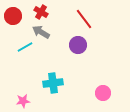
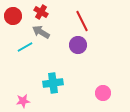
red line: moved 2 px left, 2 px down; rotated 10 degrees clockwise
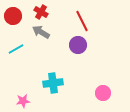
cyan line: moved 9 px left, 2 px down
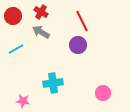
pink star: rotated 16 degrees clockwise
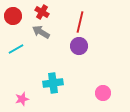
red cross: moved 1 px right
red line: moved 2 px left, 1 px down; rotated 40 degrees clockwise
purple circle: moved 1 px right, 1 px down
pink star: moved 1 px left, 2 px up; rotated 24 degrees counterclockwise
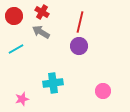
red circle: moved 1 px right
pink circle: moved 2 px up
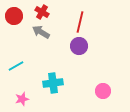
cyan line: moved 17 px down
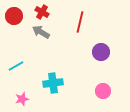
purple circle: moved 22 px right, 6 px down
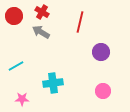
pink star: rotated 16 degrees clockwise
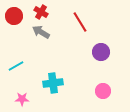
red cross: moved 1 px left
red line: rotated 45 degrees counterclockwise
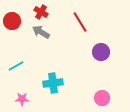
red circle: moved 2 px left, 5 px down
pink circle: moved 1 px left, 7 px down
